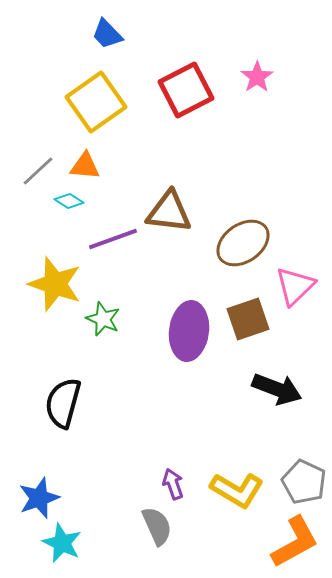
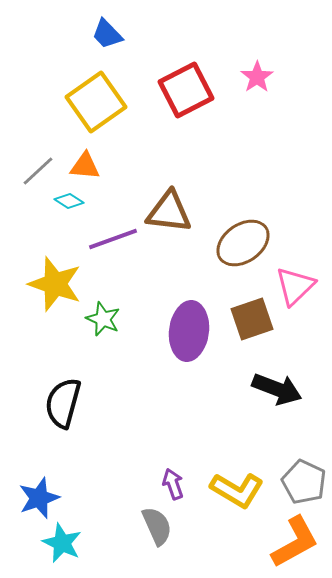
brown square: moved 4 px right
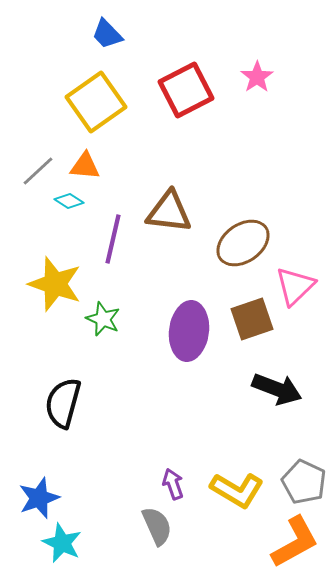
purple line: rotated 57 degrees counterclockwise
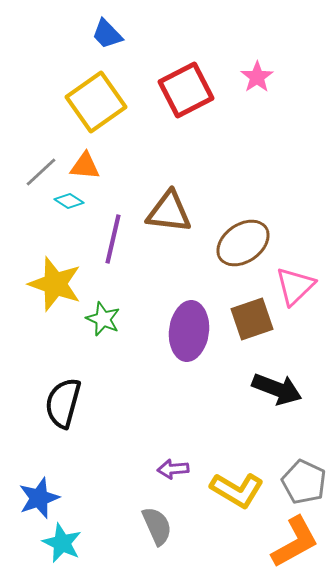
gray line: moved 3 px right, 1 px down
purple arrow: moved 15 px up; rotated 76 degrees counterclockwise
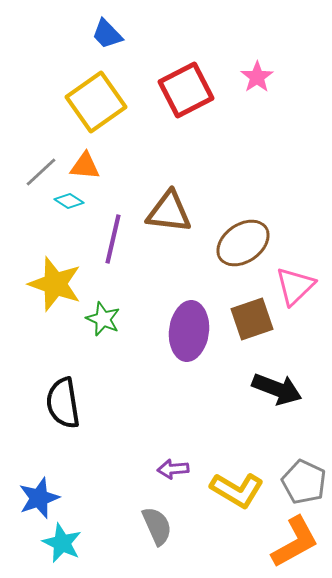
black semicircle: rotated 24 degrees counterclockwise
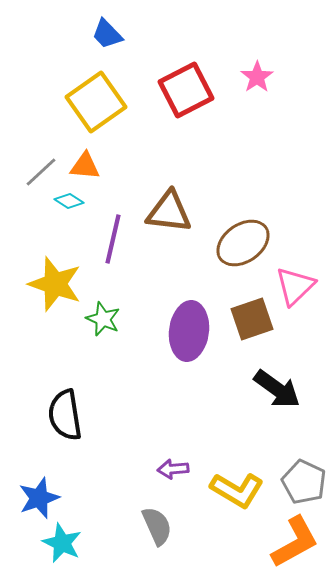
black arrow: rotated 15 degrees clockwise
black semicircle: moved 2 px right, 12 px down
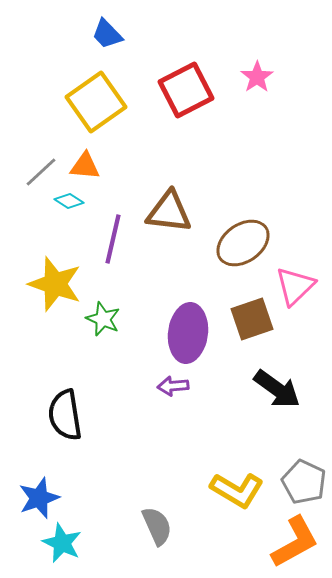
purple ellipse: moved 1 px left, 2 px down
purple arrow: moved 83 px up
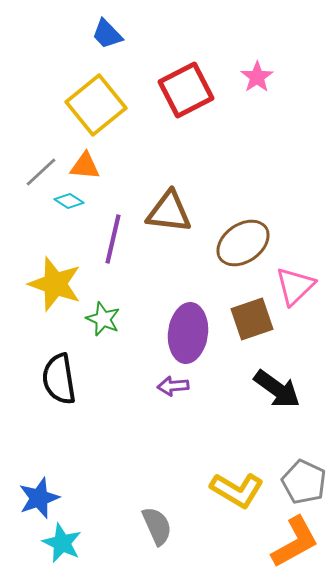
yellow square: moved 3 px down; rotated 4 degrees counterclockwise
black semicircle: moved 6 px left, 36 px up
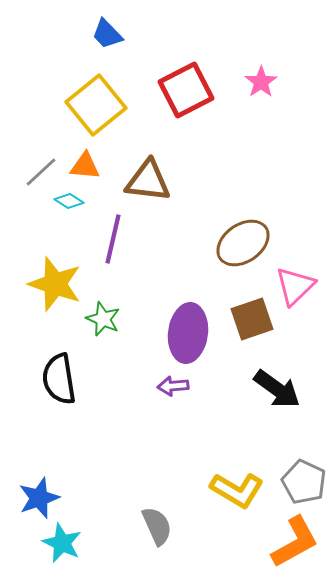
pink star: moved 4 px right, 5 px down
brown triangle: moved 21 px left, 31 px up
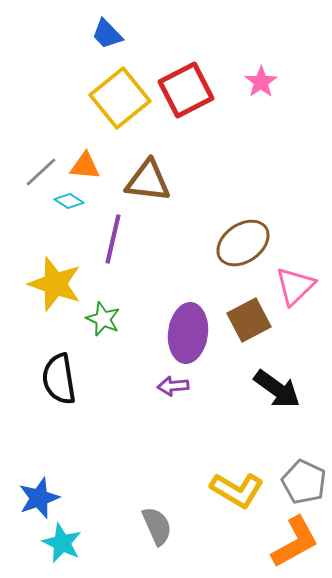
yellow square: moved 24 px right, 7 px up
brown square: moved 3 px left, 1 px down; rotated 9 degrees counterclockwise
